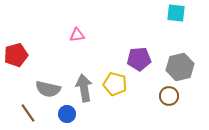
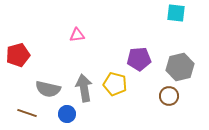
red pentagon: moved 2 px right
brown line: moved 1 px left; rotated 36 degrees counterclockwise
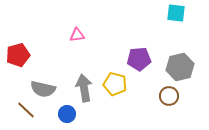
gray semicircle: moved 5 px left
brown line: moved 1 px left, 3 px up; rotated 24 degrees clockwise
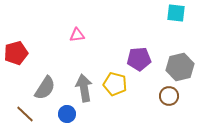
red pentagon: moved 2 px left, 2 px up
gray semicircle: moved 2 px right, 1 px up; rotated 70 degrees counterclockwise
brown line: moved 1 px left, 4 px down
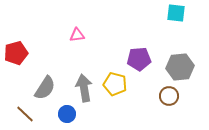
gray hexagon: rotated 8 degrees clockwise
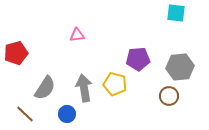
purple pentagon: moved 1 px left
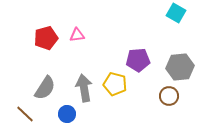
cyan square: rotated 24 degrees clockwise
red pentagon: moved 30 px right, 15 px up
purple pentagon: moved 1 px down
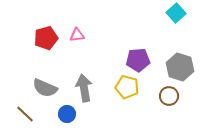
cyan square: rotated 18 degrees clockwise
gray hexagon: rotated 24 degrees clockwise
yellow pentagon: moved 12 px right, 3 px down
gray semicircle: rotated 80 degrees clockwise
